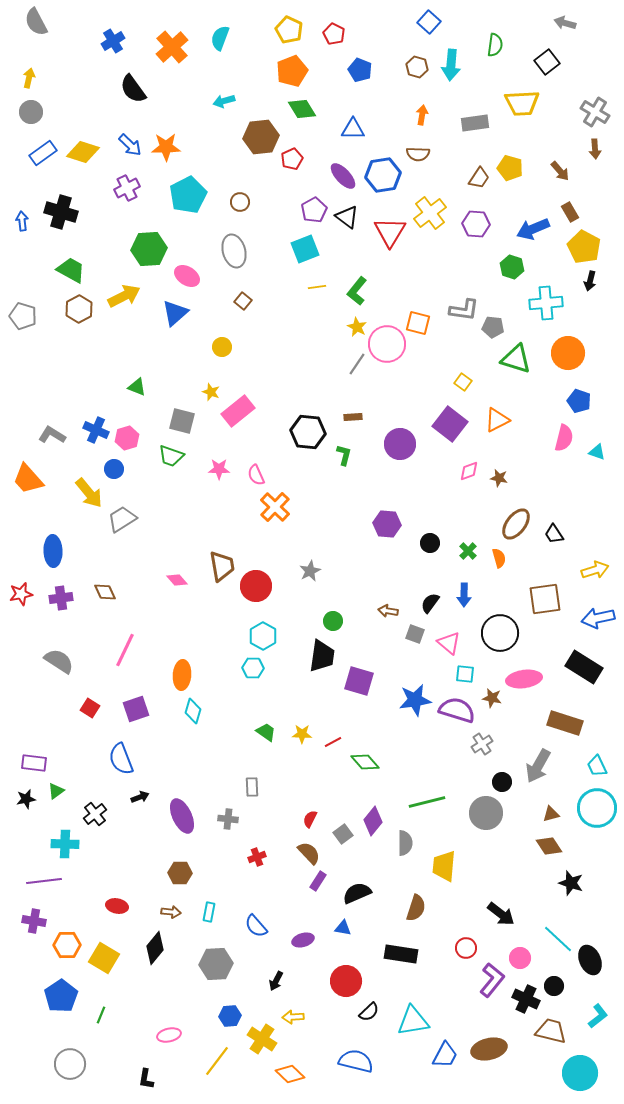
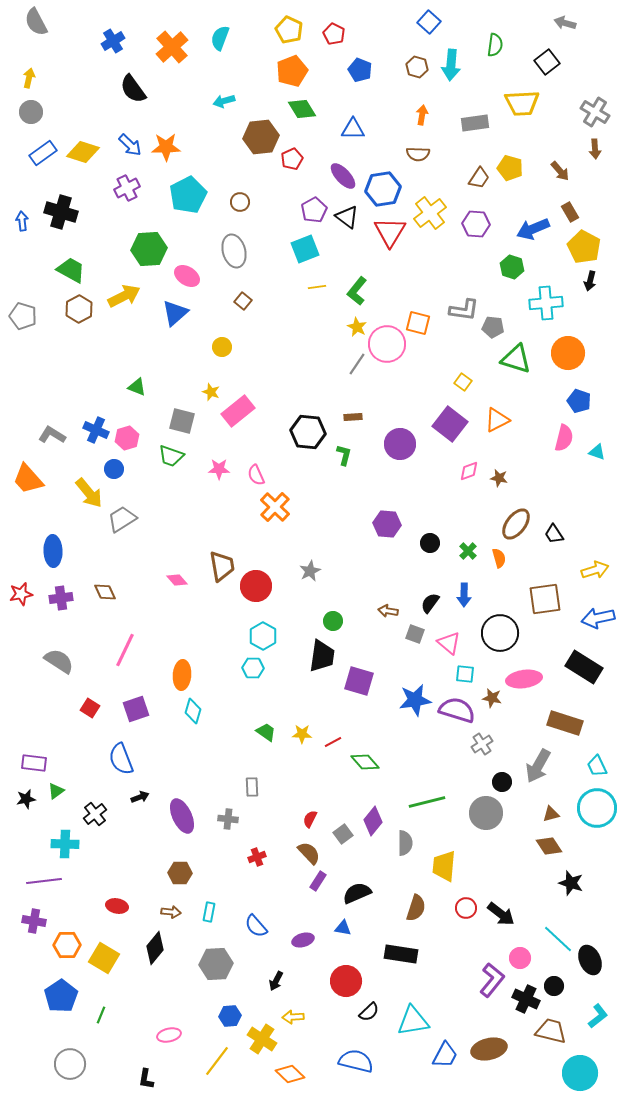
blue hexagon at (383, 175): moved 14 px down
red circle at (466, 948): moved 40 px up
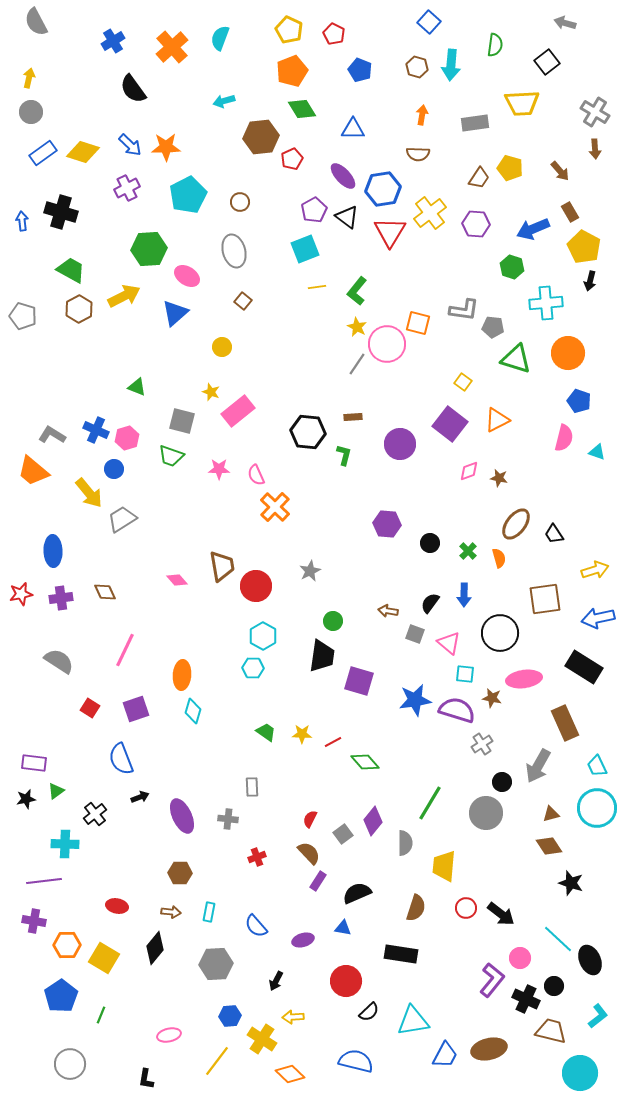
orange trapezoid at (28, 479): moved 5 px right, 8 px up; rotated 8 degrees counterclockwise
brown rectangle at (565, 723): rotated 48 degrees clockwise
green line at (427, 802): moved 3 px right, 1 px down; rotated 45 degrees counterclockwise
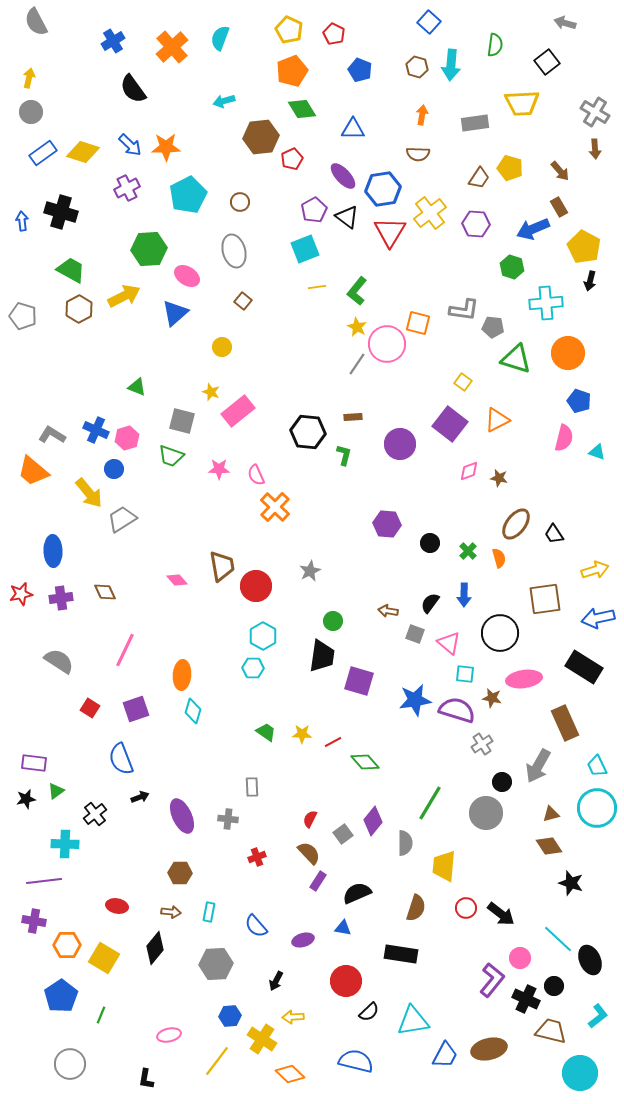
brown rectangle at (570, 212): moved 11 px left, 5 px up
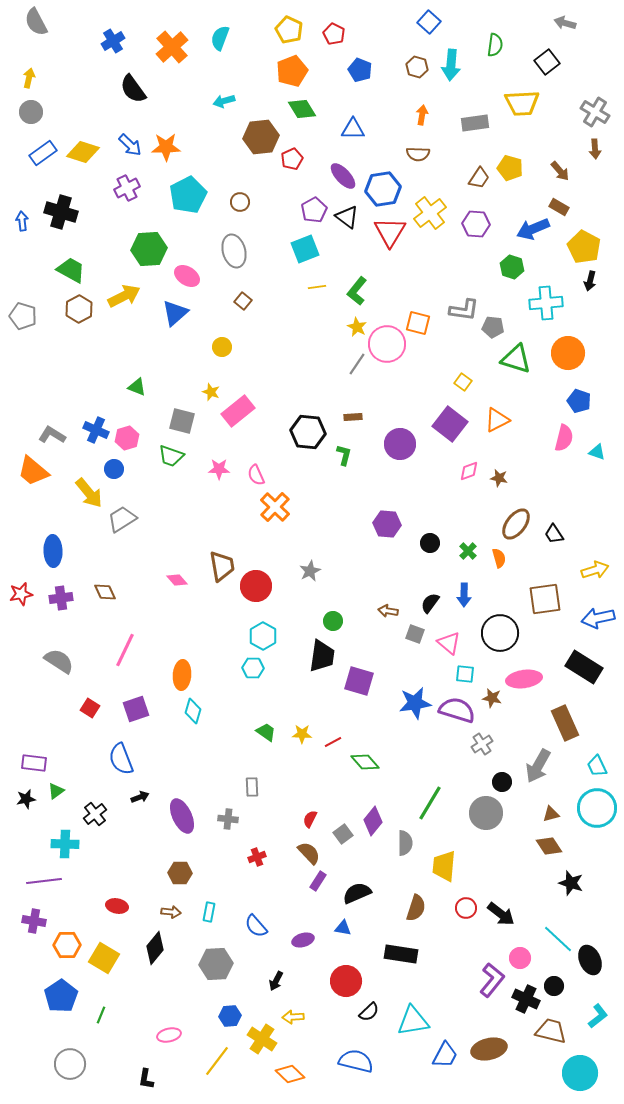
brown rectangle at (559, 207): rotated 30 degrees counterclockwise
blue star at (415, 700): moved 3 px down
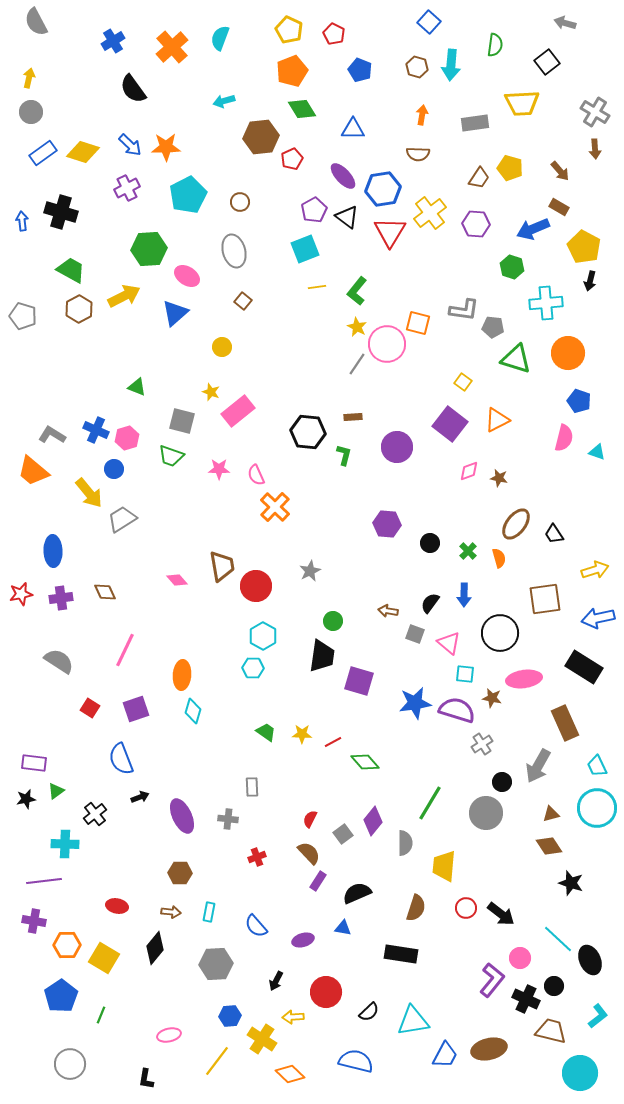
purple circle at (400, 444): moved 3 px left, 3 px down
red circle at (346, 981): moved 20 px left, 11 px down
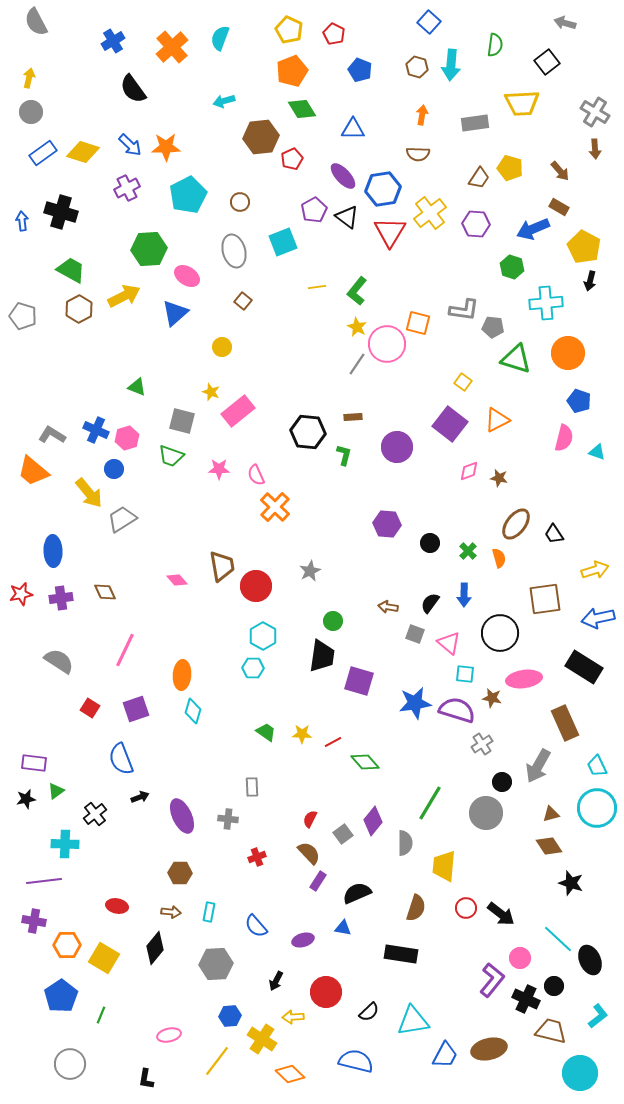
cyan square at (305, 249): moved 22 px left, 7 px up
brown arrow at (388, 611): moved 4 px up
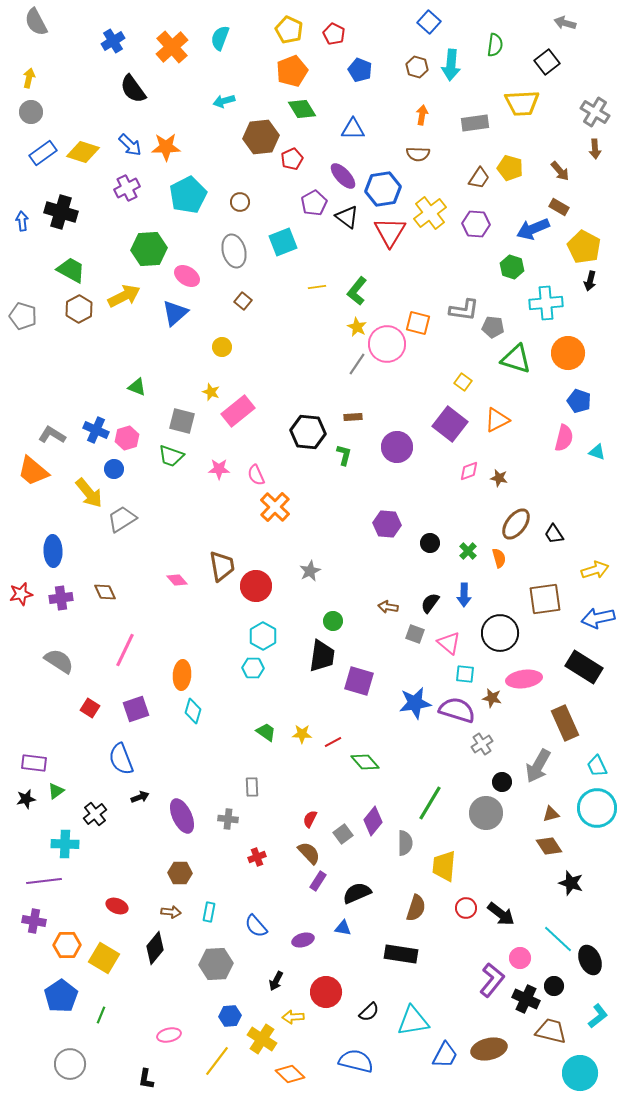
purple pentagon at (314, 210): moved 7 px up
red ellipse at (117, 906): rotated 10 degrees clockwise
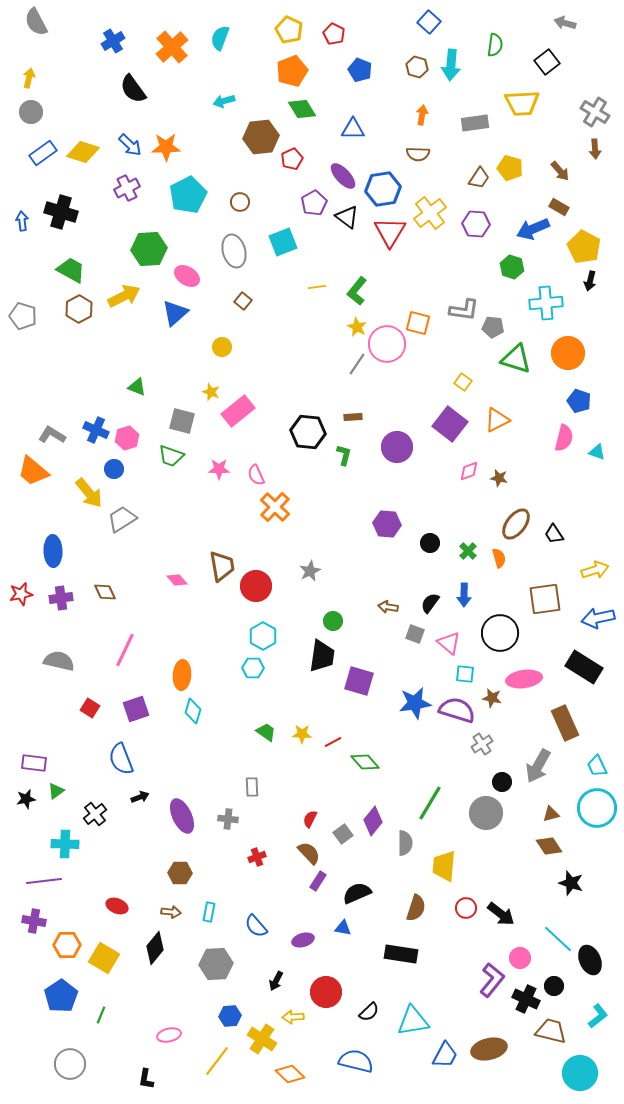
gray semicircle at (59, 661): rotated 20 degrees counterclockwise
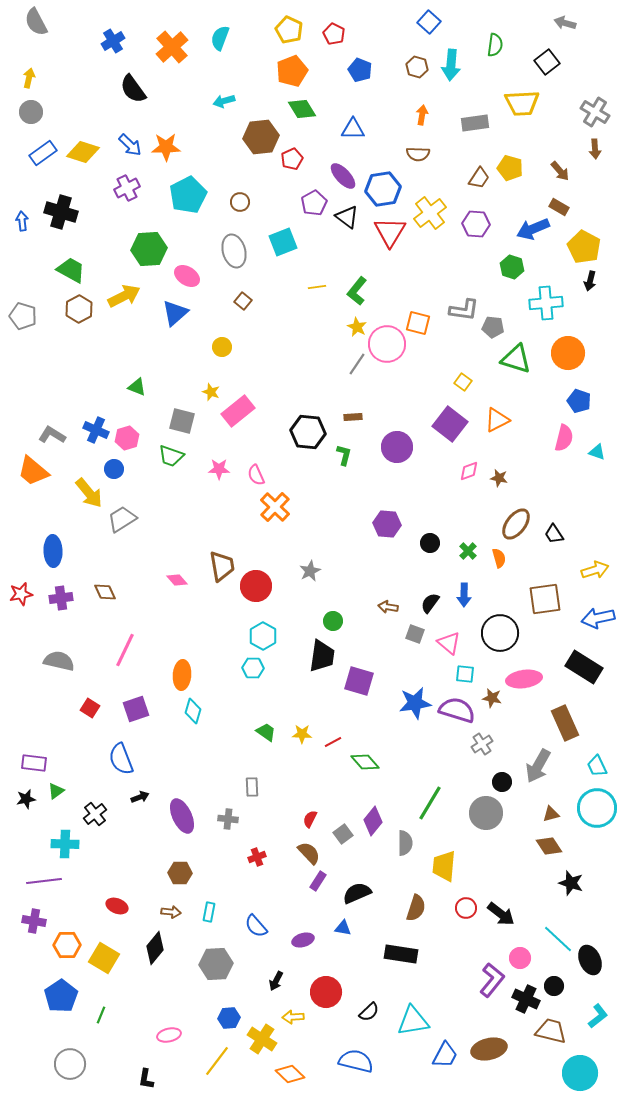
blue hexagon at (230, 1016): moved 1 px left, 2 px down
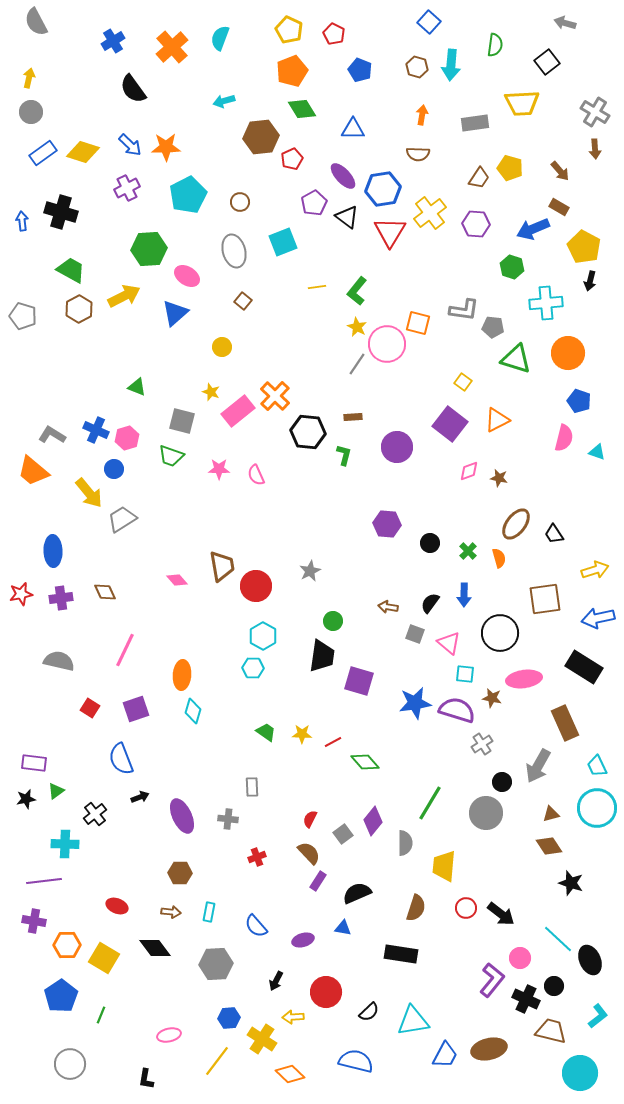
orange cross at (275, 507): moved 111 px up
black diamond at (155, 948): rotated 76 degrees counterclockwise
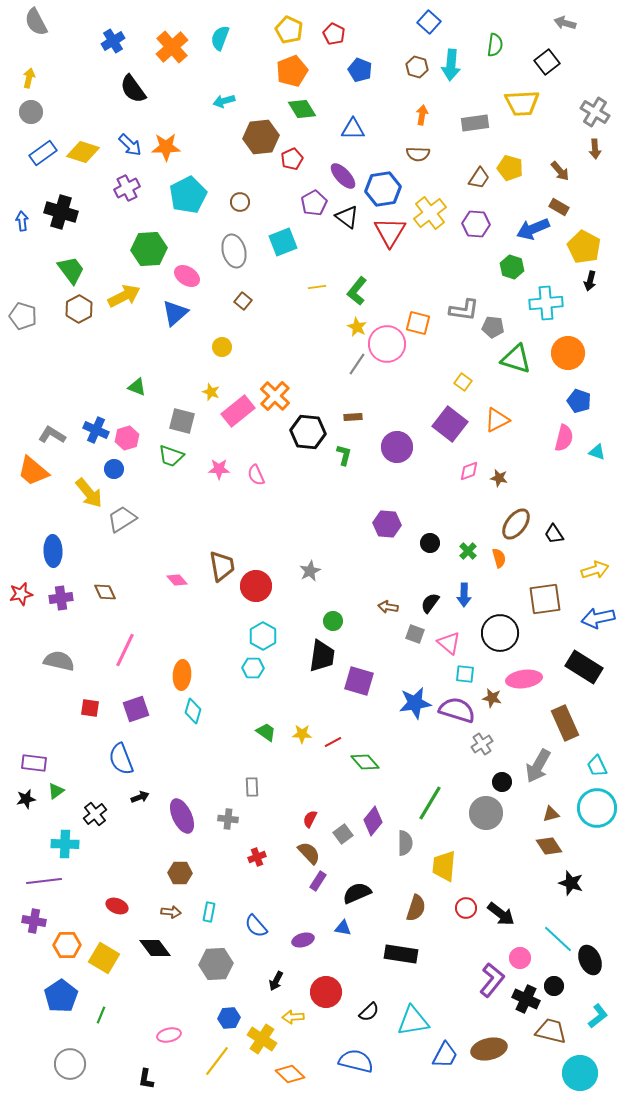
green trapezoid at (71, 270): rotated 24 degrees clockwise
red square at (90, 708): rotated 24 degrees counterclockwise
